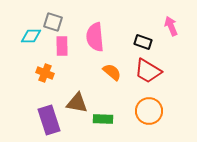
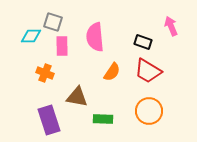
orange semicircle: rotated 84 degrees clockwise
brown triangle: moved 6 px up
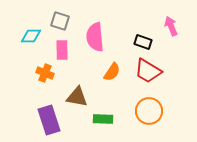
gray square: moved 7 px right, 1 px up
pink rectangle: moved 4 px down
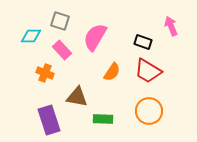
pink semicircle: rotated 36 degrees clockwise
pink rectangle: rotated 42 degrees counterclockwise
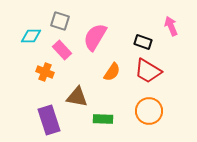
orange cross: moved 1 px up
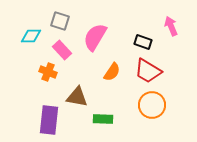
orange cross: moved 3 px right
orange circle: moved 3 px right, 6 px up
purple rectangle: rotated 24 degrees clockwise
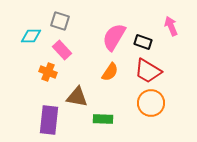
pink semicircle: moved 19 px right
orange semicircle: moved 2 px left
orange circle: moved 1 px left, 2 px up
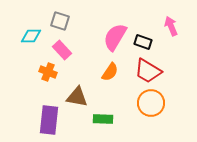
pink semicircle: moved 1 px right
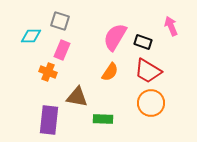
pink rectangle: rotated 66 degrees clockwise
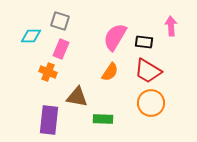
pink arrow: rotated 18 degrees clockwise
black rectangle: moved 1 px right; rotated 12 degrees counterclockwise
pink rectangle: moved 1 px left, 1 px up
